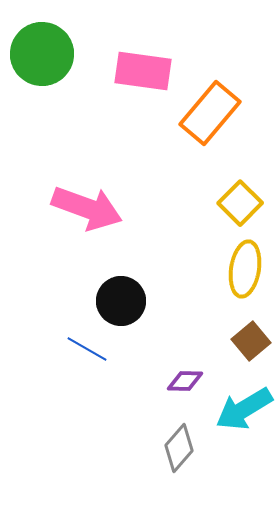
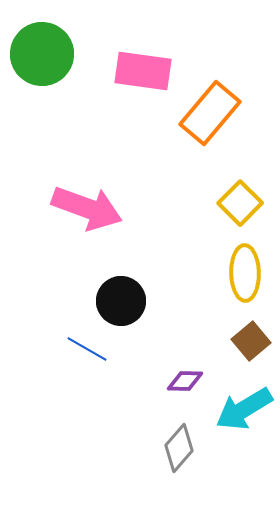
yellow ellipse: moved 4 px down; rotated 10 degrees counterclockwise
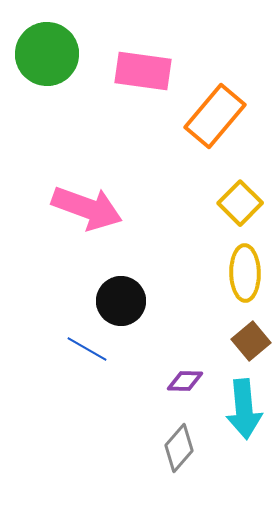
green circle: moved 5 px right
orange rectangle: moved 5 px right, 3 px down
cyan arrow: rotated 64 degrees counterclockwise
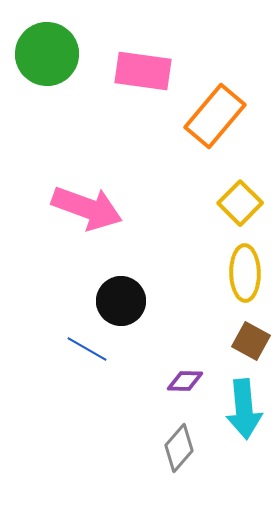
brown square: rotated 21 degrees counterclockwise
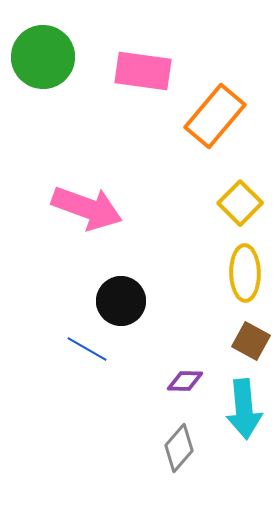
green circle: moved 4 px left, 3 px down
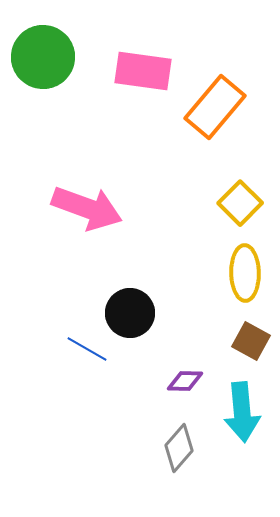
orange rectangle: moved 9 px up
black circle: moved 9 px right, 12 px down
cyan arrow: moved 2 px left, 3 px down
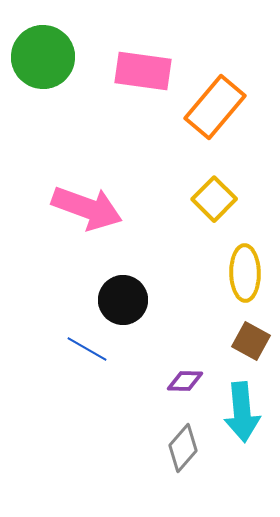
yellow square: moved 26 px left, 4 px up
black circle: moved 7 px left, 13 px up
gray diamond: moved 4 px right
